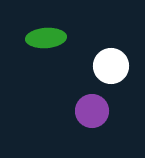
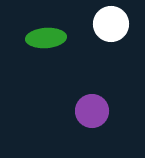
white circle: moved 42 px up
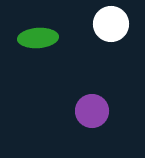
green ellipse: moved 8 px left
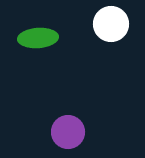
purple circle: moved 24 px left, 21 px down
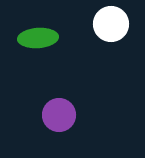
purple circle: moved 9 px left, 17 px up
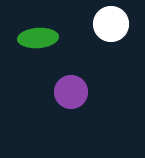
purple circle: moved 12 px right, 23 px up
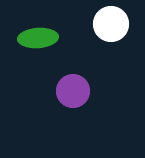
purple circle: moved 2 px right, 1 px up
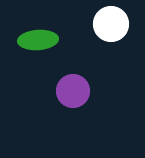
green ellipse: moved 2 px down
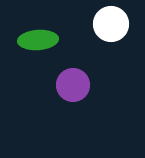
purple circle: moved 6 px up
